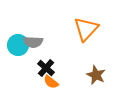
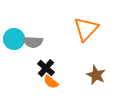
cyan circle: moved 4 px left, 6 px up
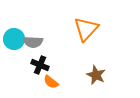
black cross: moved 6 px left, 3 px up; rotated 18 degrees counterclockwise
